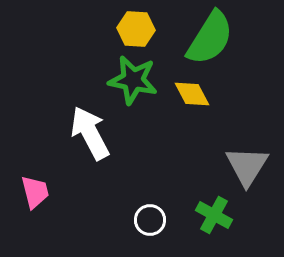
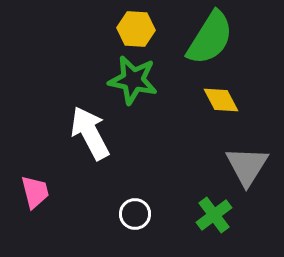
yellow diamond: moved 29 px right, 6 px down
green cross: rotated 24 degrees clockwise
white circle: moved 15 px left, 6 px up
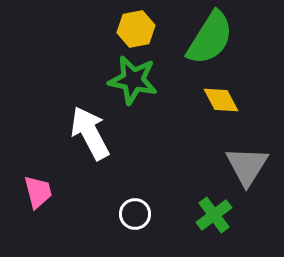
yellow hexagon: rotated 15 degrees counterclockwise
pink trapezoid: moved 3 px right
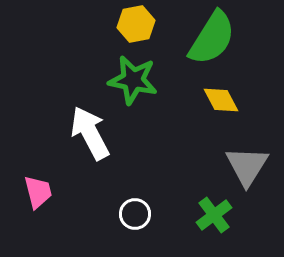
yellow hexagon: moved 5 px up
green semicircle: moved 2 px right
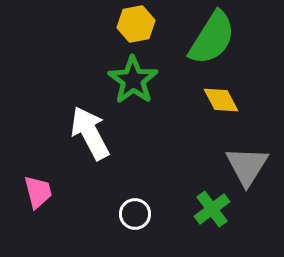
green star: rotated 24 degrees clockwise
green cross: moved 2 px left, 6 px up
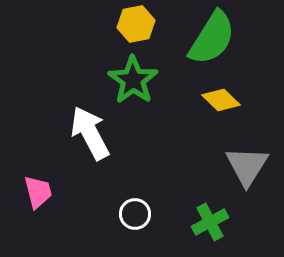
yellow diamond: rotated 18 degrees counterclockwise
green cross: moved 2 px left, 13 px down; rotated 9 degrees clockwise
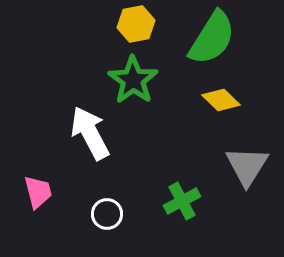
white circle: moved 28 px left
green cross: moved 28 px left, 21 px up
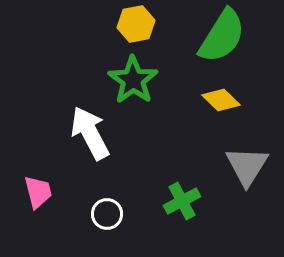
green semicircle: moved 10 px right, 2 px up
